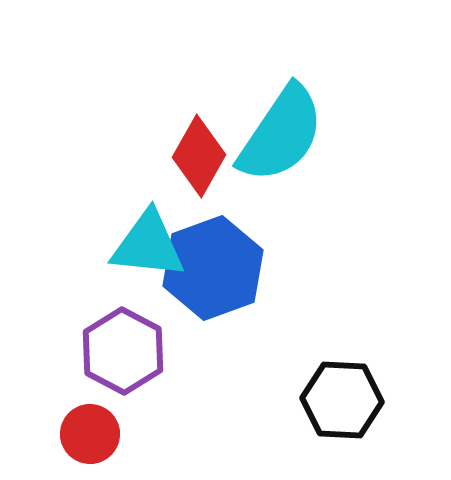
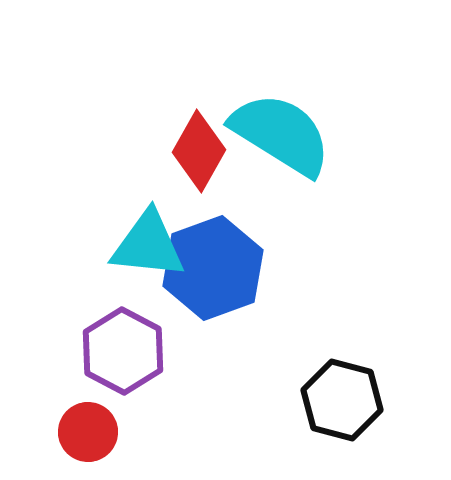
cyan semicircle: rotated 92 degrees counterclockwise
red diamond: moved 5 px up
black hexagon: rotated 12 degrees clockwise
red circle: moved 2 px left, 2 px up
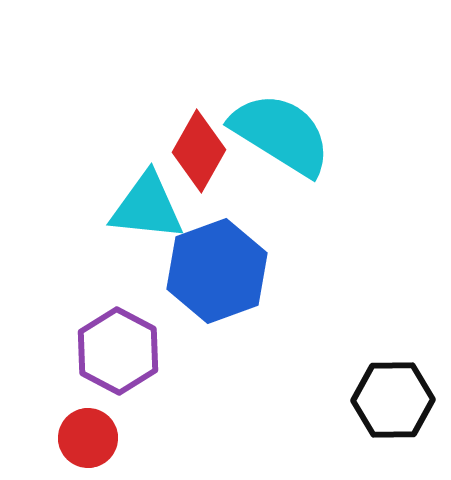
cyan triangle: moved 1 px left, 38 px up
blue hexagon: moved 4 px right, 3 px down
purple hexagon: moved 5 px left
black hexagon: moved 51 px right; rotated 16 degrees counterclockwise
red circle: moved 6 px down
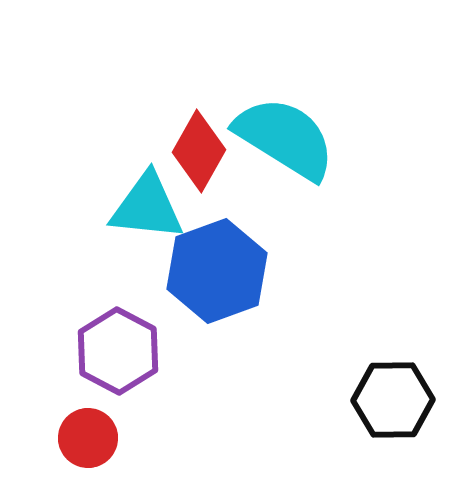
cyan semicircle: moved 4 px right, 4 px down
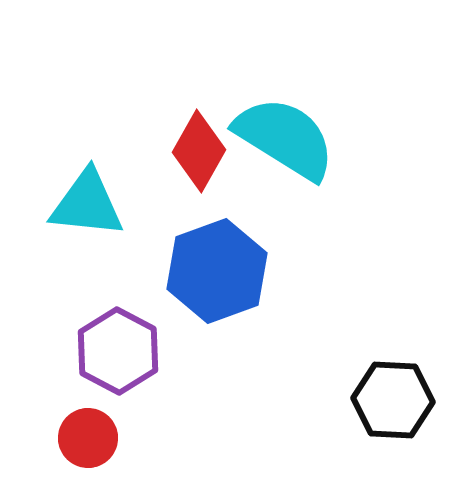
cyan triangle: moved 60 px left, 3 px up
black hexagon: rotated 4 degrees clockwise
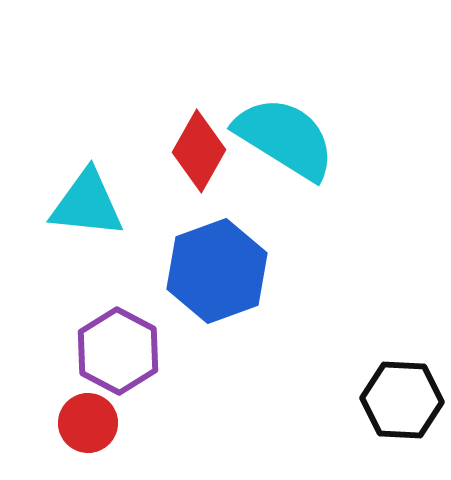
black hexagon: moved 9 px right
red circle: moved 15 px up
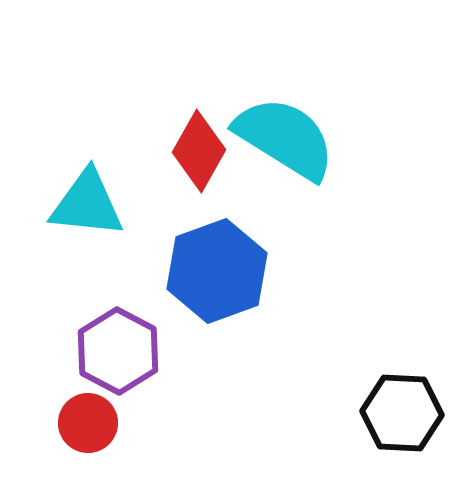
black hexagon: moved 13 px down
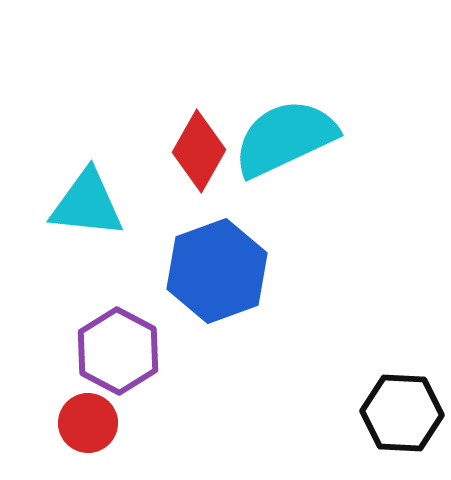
cyan semicircle: rotated 57 degrees counterclockwise
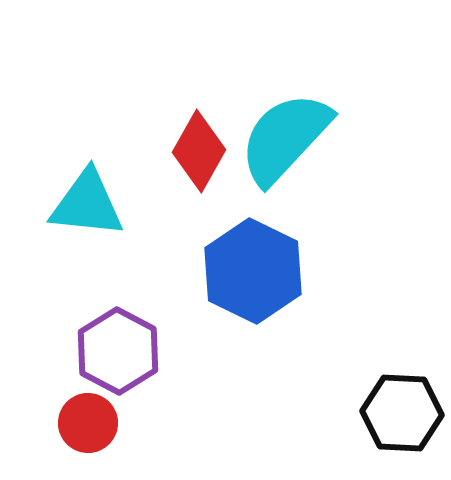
cyan semicircle: rotated 22 degrees counterclockwise
blue hexagon: moved 36 px right; rotated 14 degrees counterclockwise
